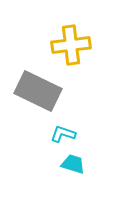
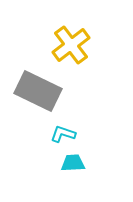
yellow cross: rotated 30 degrees counterclockwise
cyan trapezoid: moved 1 px up; rotated 20 degrees counterclockwise
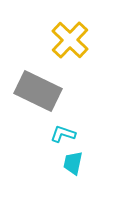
yellow cross: moved 1 px left, 5 px up; rotated 9 degrees counterclockwise
cyan trapezoid: rotated 75 degrees counterclockwise
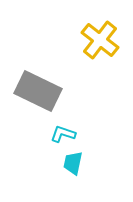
yellow cross: moved 30 px right; rotated 6 degrees counterclockwise
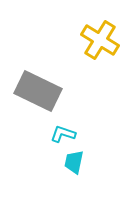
yellow cross: rotated 6 degrees counterclockwise
cyan trapezoid: moved 1 px right, 1 px up
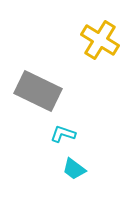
cyan trapezoid: moved 7 px down; rotated 65 degrees counterclockwise
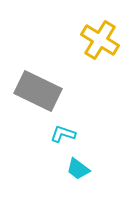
cyan trapezoid: moved 4 px right
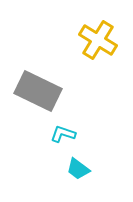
yellow cross: moved 2 px left
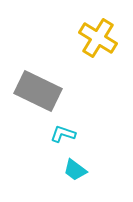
yellow cross: moved 2 px up
cyan trapezoid: moved 3 px left, 1 px down
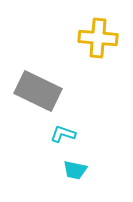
yellow cross: rotated 27 degrees counterclockwise
cyan trapezoid: rotated 25 degrees counterclockwise
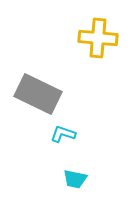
gray rectangle: moved 3 px down
cyan trapezoid: moved 9 px down
